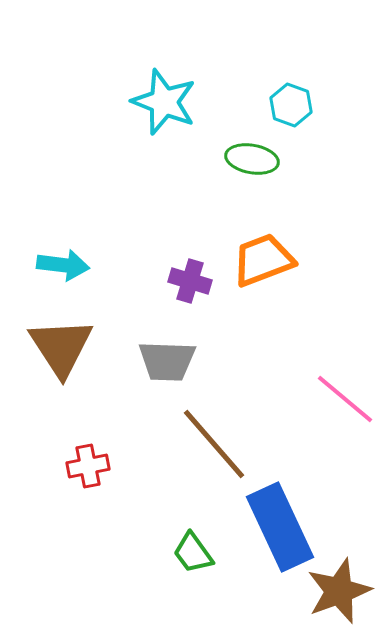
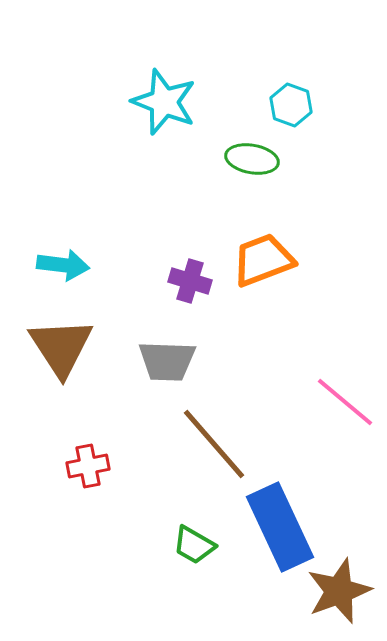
pink line: moved 3 px down
green trapezoid: moved 1 px right, 8 px up; rotated 24 degrees counterclockwise
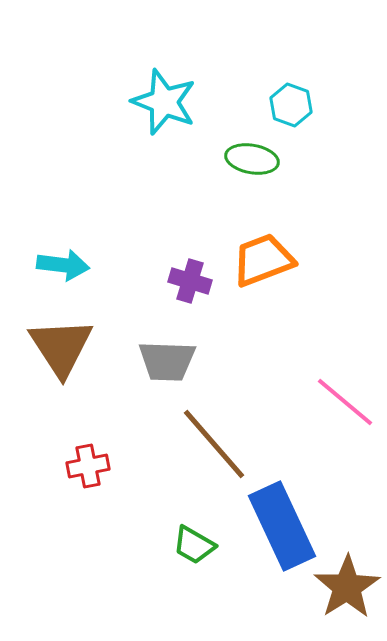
blue rectangle: moved 2 px right, 1 px up
brown star: moved 8 px right, 4 px up; rotated 12 degrees counterclockwise
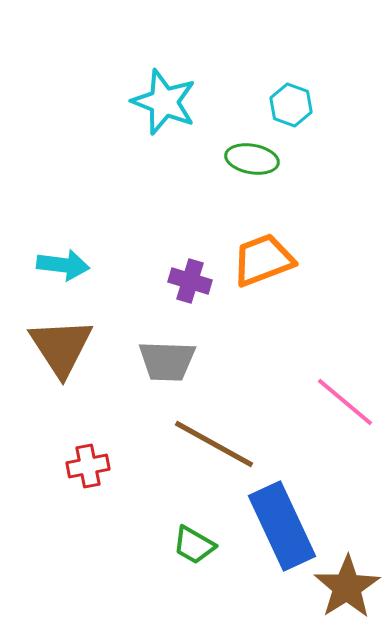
brown line: rotated 20 degrees counterclockwise
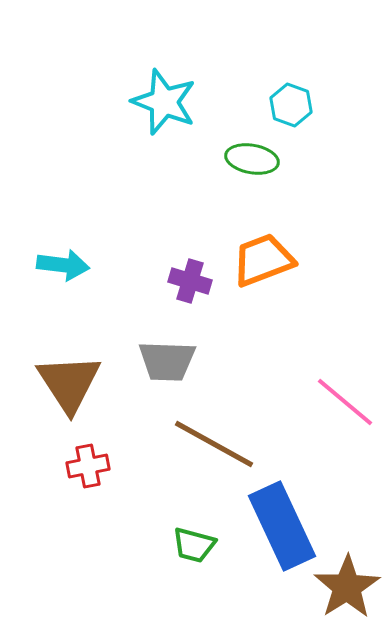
brown triangle: moved 8 px right, 36 px down
green trapezoid: rotated 15 degrees counterclockwise
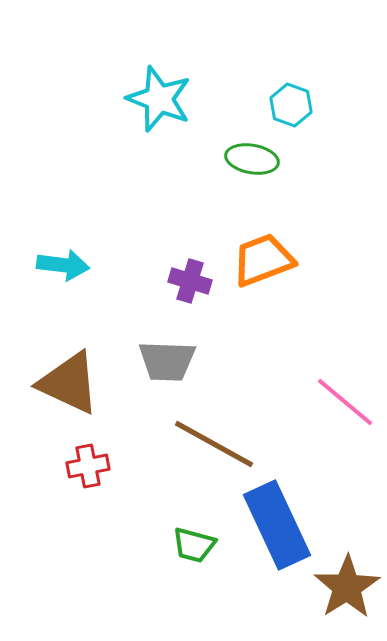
cyan star: moved 5 px left, 3 px up
brown triangle: rotated 32 degrees counterclockwise
blue rectangle: moved 5 px left, 1 px up
